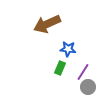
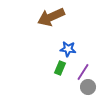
brown arrow: moved 4 px right, 7 px up
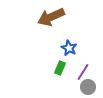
blue star: moved 1 px right, 1 px up; rotated 21 degrees clockwise
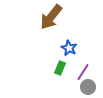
brown arrow: rotated 28 degrees counterclockwise
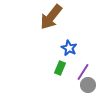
gray circle: moved 2 px up
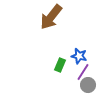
blue star: moved 10 px right, 8 px down; rotated 14 degrees counterclockwise
green rectangle: moved 3 px up
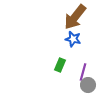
brown arrow: moved 24 px right
blue star: moved 6 px left, 17 px up
purple line: rotated 18 degrees counterclockwise
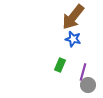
brown arrow: moved 2 px left
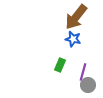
brown arrow: moved 3 px right
